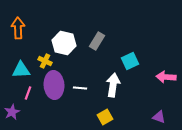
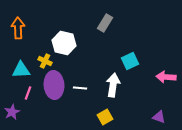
gray rectangle: moved 8 px right, 18 px up
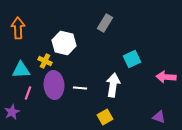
cyan square: moved 2 px right, 2 px up
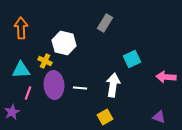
orange arrow: moved 3 px right
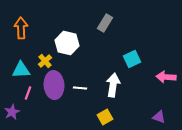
white hexagon: moved 3 px right
yellow cross: rotated 24 degrees clockwise
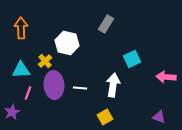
gray rectangle: moved 1 px right, 1 px down
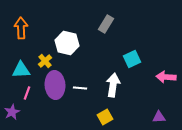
purple ellipse: moved 1 px right
pink line: moved 1 px left
purple triangle: rotated 24 degrees counterclockwise
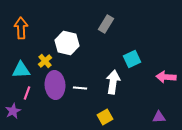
white arrow: moved 3 px up
purple star: moved 1 px right, 1 px up
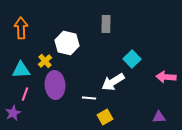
gray rectangle: rotated 30 degrees counterclockwise
cyan square: rotated 18 degrees counterclockwise
white arrow: rotated 130 degrees counterclockwise
white line: moved 9 px right, 10 px down
pink line: moved 2 px left, 1 px down
purple star: moved 2 px down
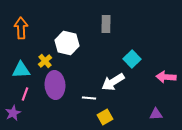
purple triangle: moved 3 px left, 3 px up
